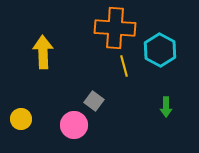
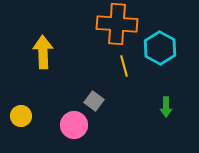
orange cross: moved 2 px right, 4 px up
cyan hexagon: moved 2 px up
yellow circle: moved 3 px up
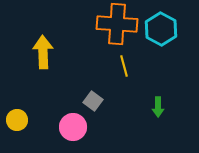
cyan hexagon: moved 1 px right, 19 px up
gray square: moved 1 px left
green arrow: moved 8 px left
yellow circle: moved 4 px left, 4 px down
pink circle: moved 1 px left, 2 px down
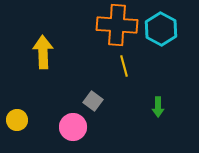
orange cross: moved 1 px down
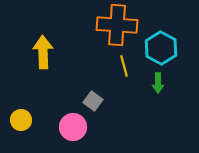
cyan hexagon: moved 19 px down
green arrow: moved 24 px up
yellow circle: moved 4 px right
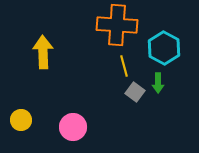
cyan hexagon: moved 3 px right
gray square: moved 42 px right, 9 px up
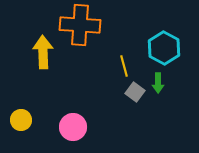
orange cross: moved 37 px left
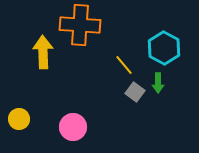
yellow line: moved 1 px up; rotated 25 degrees counterclockwise
yellow circle: moved 2 px left, 1 px up
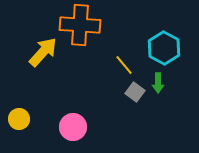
yellow arrow: rotated 44 degrees clockwise
